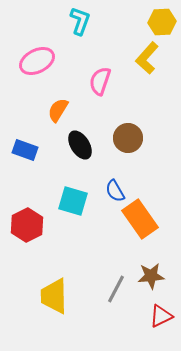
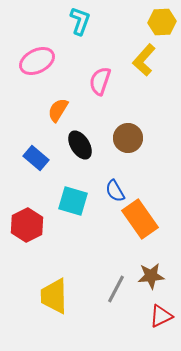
yellow L-shape: moved 3 px left, 2 px down
blue rectangle: moved 11 px right, 8 px down; rotated 20 degrees clockwise
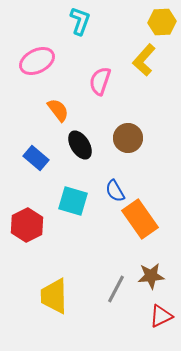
orange semicircle: rotated 110 degrees clockwise
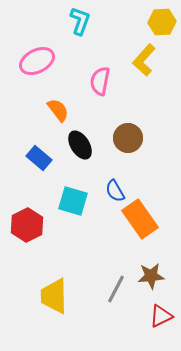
pink semicircle: rotated 8 degrees counterclockwise
blue rectangle: moved 3 px right
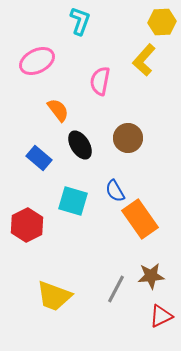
yellow trapezoid: rotated 69 degrees counterclockwise
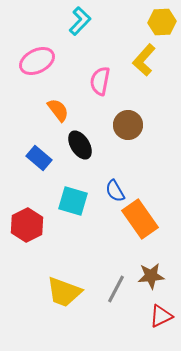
cyan L-shape: rotated 24 degrees clockwise
brown circle: moved 13 px up
yellow trapezoid: moved 10 px right, 4 px up
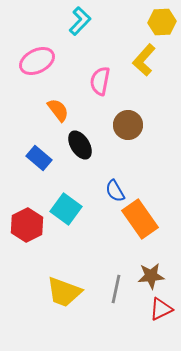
cyan square: moved 7 px left, 8 px down; rotated 20 degrees clockwise
gray line: rotated 16 degrees counterclockwise
red triangle: moved 7 px up
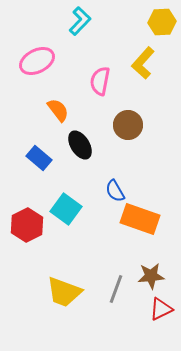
yellow L-shape: moved 1 px left, 3 px down
orange rectangle: rotated 36 degrees counterclockwise
gray line: rotated 8 degrees clockwise
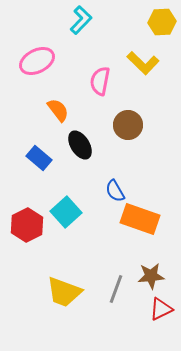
cyan L-shape: moved 1 px right, 1 px up
yellow L-shape: rotated 88 degrees counterclockwise
cyan square: moved 3 px down; rotated 12 degrees clockwise
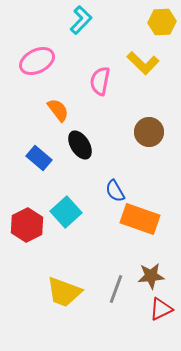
brown circle: moved 21 px right, 7 px down
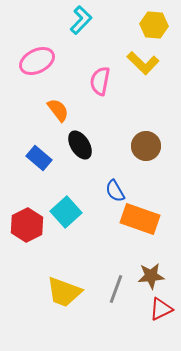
yellow hexagon: moved 8 px left, 3 px down; rotated 8 degrees clockwise
brown circle: moved 3 px left, 14 px down
